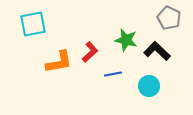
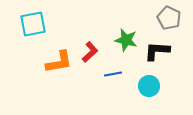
black L-shape: rotated 40 degrees counterclockwise
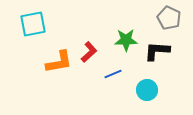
green star: rotated 15 degrees counterclockwise
red L-shape: moved 1 px left
blue line: rotated 12 degrees counterclockwise
cyan circle: moved 2 px left, 4 px down
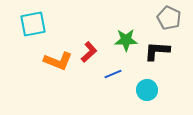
orange L-shape: moved 1 px left, 1 px up; rotated 32 degrees clockwise
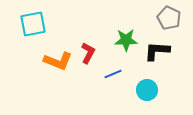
red L-shape: moved 1 px left, 1 px down; rotated 20 degrees counterclockwise
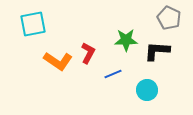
orange L-shape: rotated 12 degrees clockwise
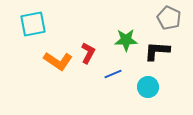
cyan circle: moved 1 px right, 3 px up
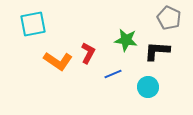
green star: rotated 10 degrees clockwise
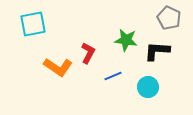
orange L-shape: moved 6 px down
blue line: moved 2 px down
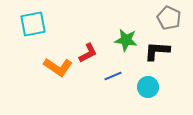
red L-shape: rotated 35 degrees clockwise
